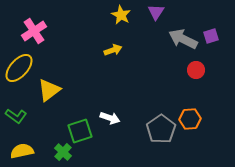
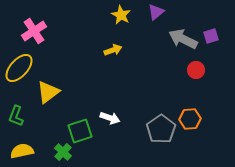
purple triangle: rotated 18 degrees clockwise
yellow triangle: moved 1 px left, 2 px down
green L-shape: rotated 75 degrees clockwise
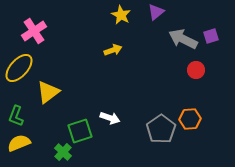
yellow semicircle: moved 3 px left, 8 px up; rotated 10 degrees counterclockwise
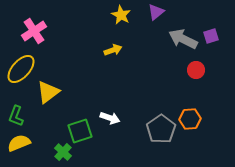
yellow ellipse: moved 2 px right, 1 px down
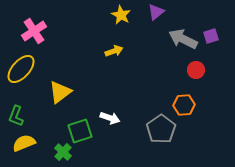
yellow arrow: moved 1 px right, 1 px down
yellow triangle: moved 12 px right
orange hexagon: moved 6 px left, 14 px up
yellow semicircle: moved 5 px right
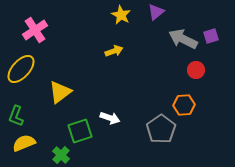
pink cross: moved 1 px right, 1 px up
green cross: moved 2 px left, 3 px down
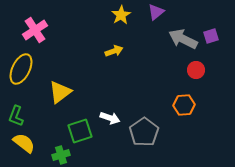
yellow star: rotated 12 degrees clockwise
yellow ellipse: rotated 16 degrees counterclockwise
gray pentagon: moved 17 px left, 3 px down
yellow semicircle: rotated 60 degrees clockwise
green cross: rotated 30 degrees clockwise
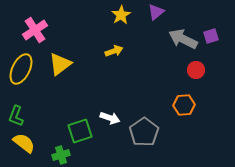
yellow triangle: moved 28 px up
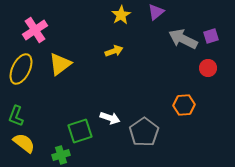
red circle: moved 12 px right, 2 px up
